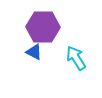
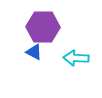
cyan arrow: rotated 55 degrees counterclockwise
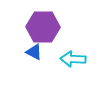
cyan arrow: moved 3 px left, 1 px down
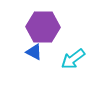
cyan arrow: rotated 40 degrees counterclockwise
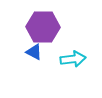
cyan arrow: rotated 150 degrees counterclockwise
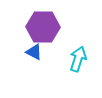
cyan arrow: moved 5 px right; rotated 65 degrees counterclockwise
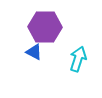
purple hexagon: moved 2 px right
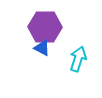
blue triangle: moved 8 px right, 4 px up
